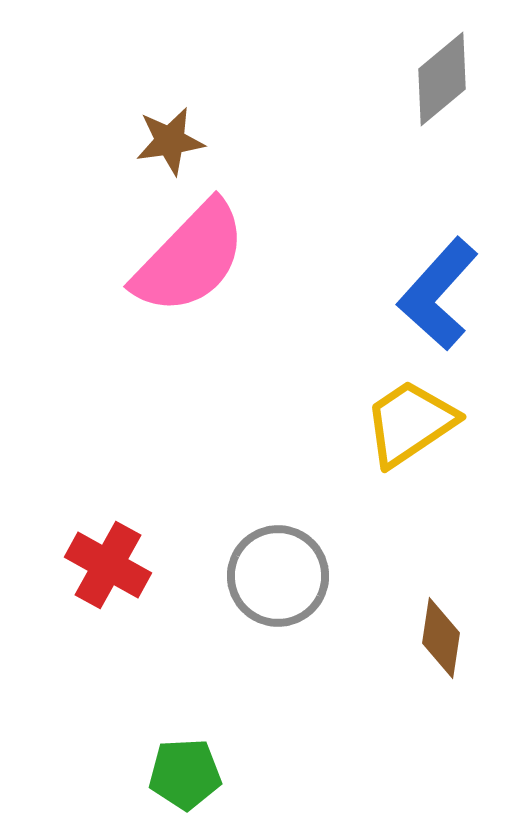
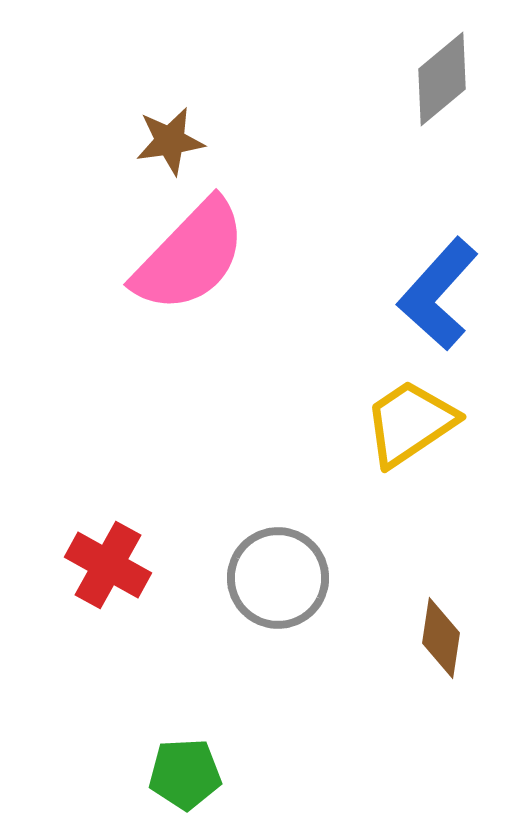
pink semicircle: moved 2 px up
gray circle: moved 2 px down
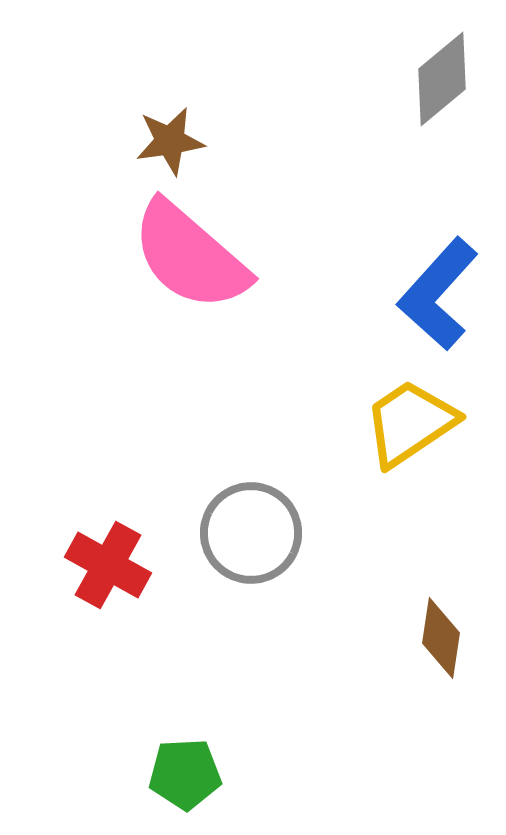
pink semicircle: rotated 87 degrees clockwise
gray circle: moved 27 px left, 45 px up
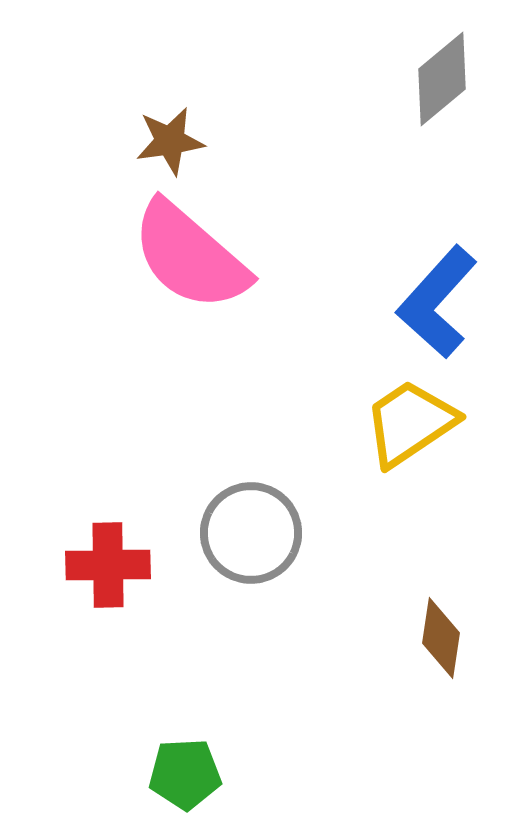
blue L-shape: moved 1 px left, 8 px down
red cross: rotated 30 degrees counterclockwise
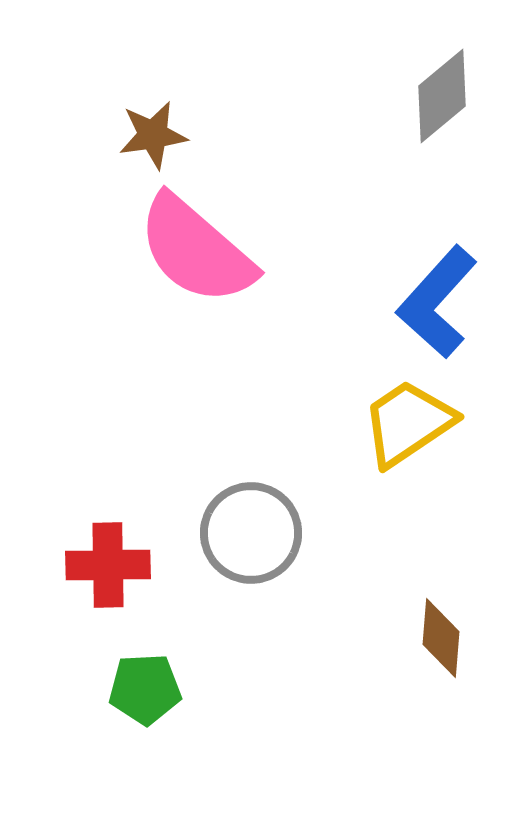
gray diamond: moved 17 px down
brown star: moved 17 px left, 6 px up
pink semicircle: moved 6 px right, 6 px up
yellow trapezoid: moved 2 px left
brown diamond: rotated 4 degrees counterclockwise
green pentagon: moved 40 px left, 85 px up
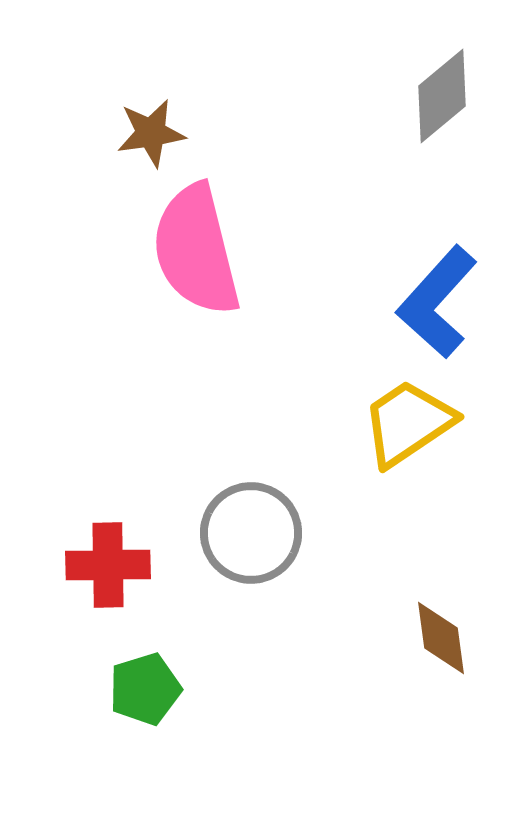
brown star: moved 2 px left, 2 px up
pink semicircle: rotated 35 degrees clockwise
brown diamond: rotated 12 degrees counterclockwise
green pentagon: rotated 14 degrees counterclockwise
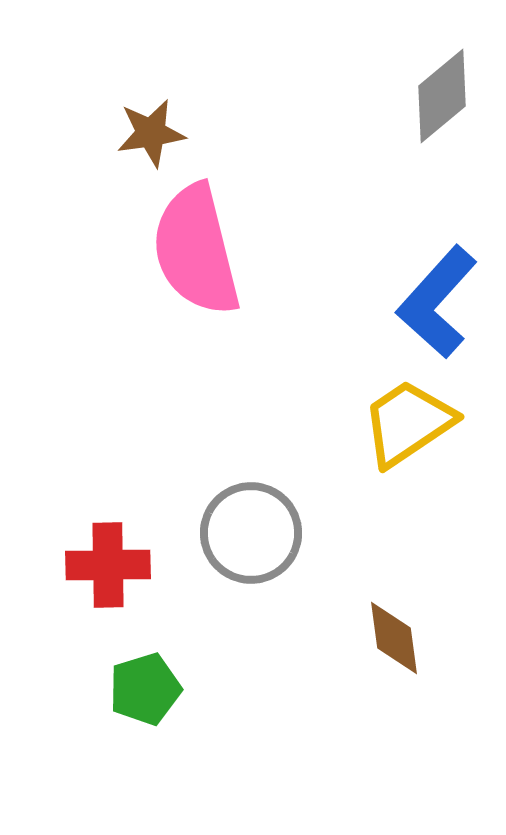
brown diamond: moved 47 px left
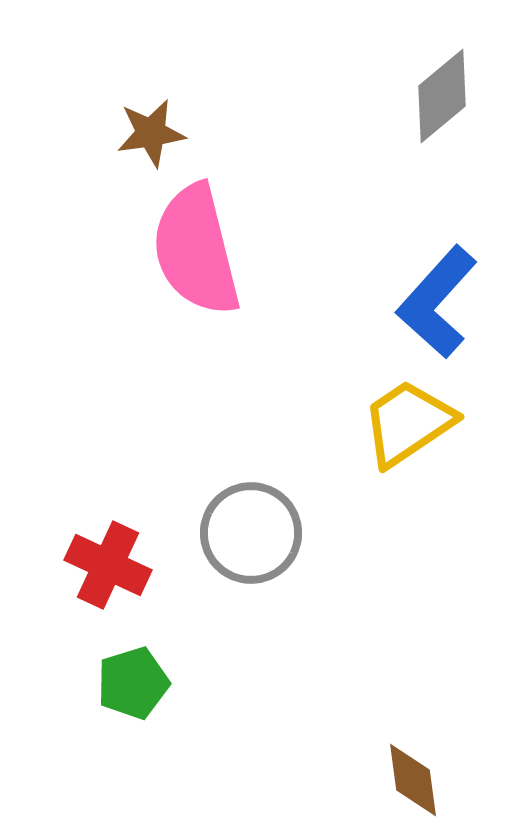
red cross: rotated 26 degrees clockwise
brown diamond: moved 19 px right, 142 px down
green pentagon: moved 12 px left, 6 px up
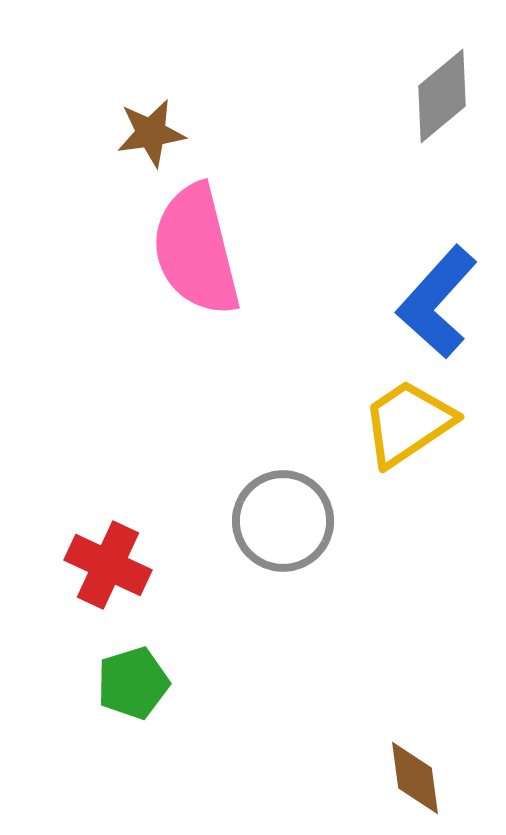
gray circle: moved 32 px right, 12 px up
brown diamond: moved 2 px right, 2 px up
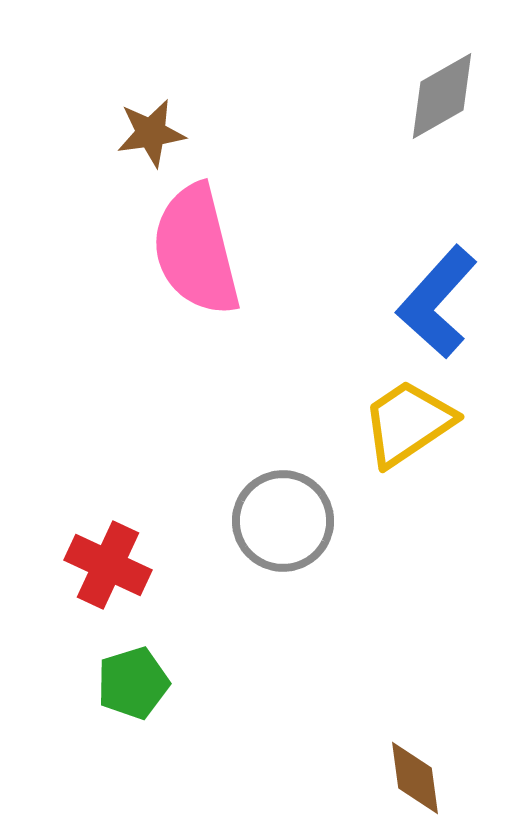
gray diamond: rotated 10 degrees clockwise
